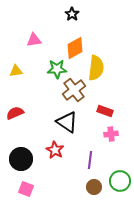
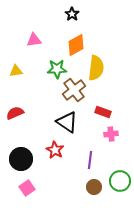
orange diamond: moved 1 px right, 3 px up
red rectangle: moved 2 px left, 1 px down
pink square: moved 1 px right, 1 px up; rotated 35 degrees clockwise
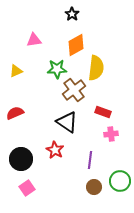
yellow triangle: rotated 16 degrees counterclockwise
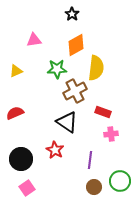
brown cross: moved 1 px right, 1 px down; rotated 10 degrees clockwise
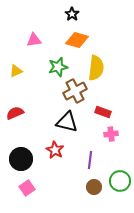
orange diamond: moved 1 px right, 5 px up; rotated 45 degrees clockwise
green star: moved 1 px right, 2 px up; rotated 12 degrees counterclockwise
black triangle: rotated 20 degrees counterclockwise
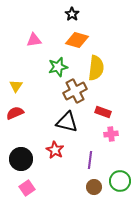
yellow triangle: moved 15 px down; rotated 32 degrees counterclockwise
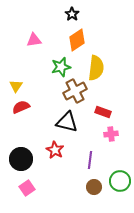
orange diamond: rotated 50 degrees counterclockwise
green star: moved 3 px right
red semicircle: moved 6 px right, 6 px up
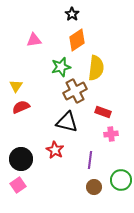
green circle: moved 1 px right, 1 px up
pink square: moved 9 px left, 3 px up
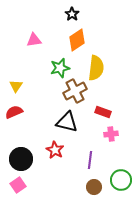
green star: moved 1 px left, 1 px down
red semicircle: moved 7 px left, 5 px down
